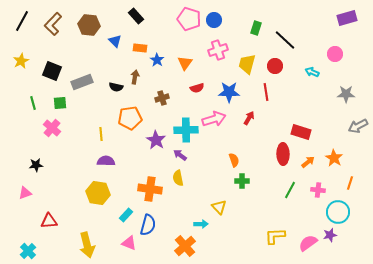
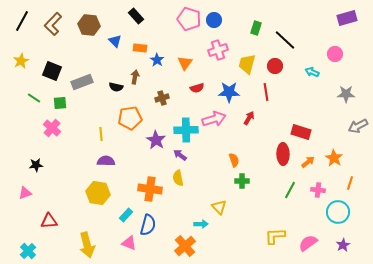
green line at (33, 103): moved 1 px right, 5 px up; rotated 40 degrees counterclockwise
purple star at (330, 235): moved 13 px right, 10 px down; rotated 16 degrees counterclockwise
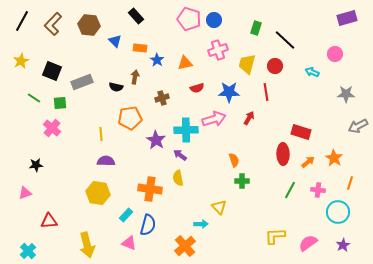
orange triangle at (185, 63): rotated 42 degrees clockwise
